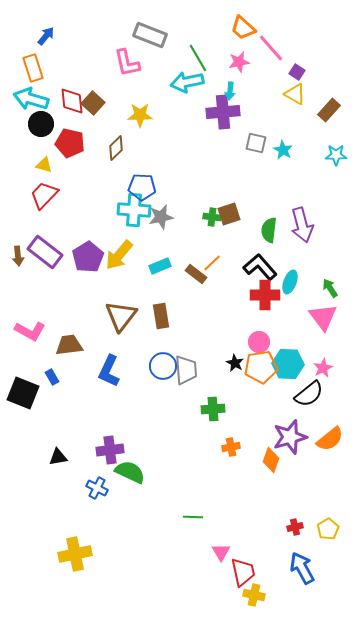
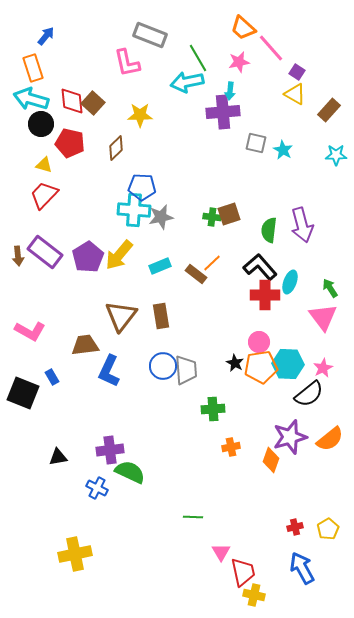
brown trapezoid at (69, 345): moved 16 px right
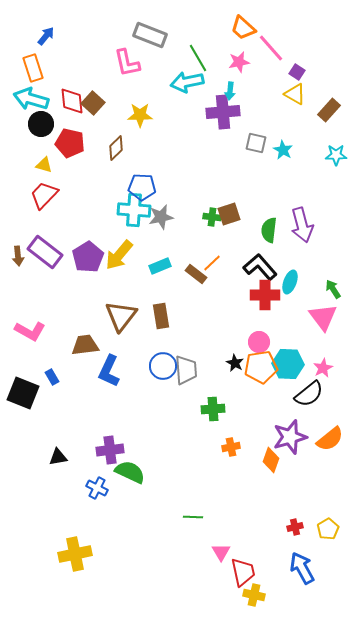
green arrow at (330, 288): moved 3 px right, 1 px down
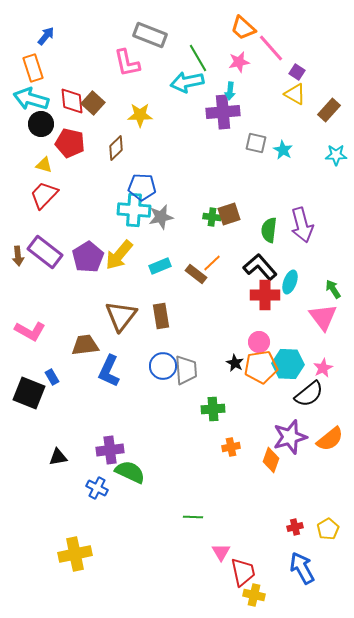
black square at (23, 393): moved 6 px right
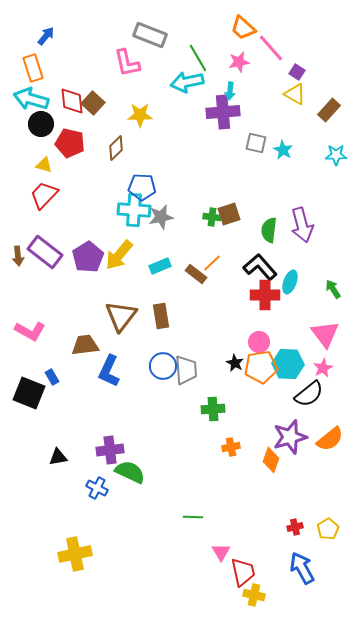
pink triangle at (323, 317): moved 2 px right, 17 px down
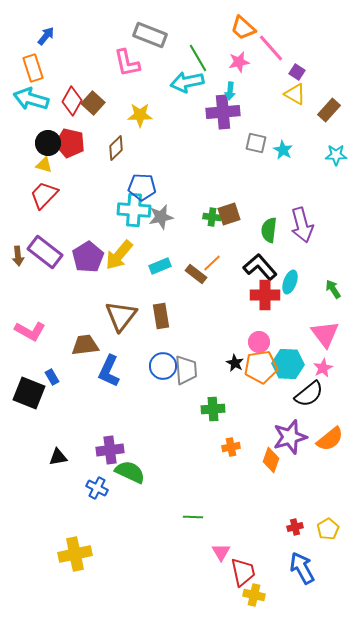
red diamond at (72, 101): rotated 36 degrees clockwise
black circle at (41, 124): moved 7 px right, 19 px down
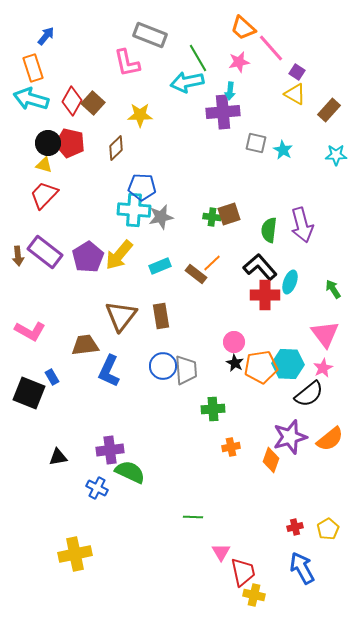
pink circle at (259, 342): moved 25 px left
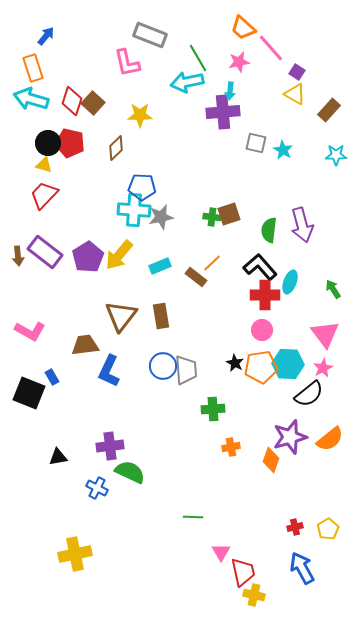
red diamond at (72, 101): rotated 12 degrees counterclockwise
brown rectangle at (196, 274): moved 3 px down
pink circle at (234, 342): moved 28 px right, 12 px up
purple cross at (110, 450): moved 4 px up
